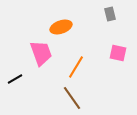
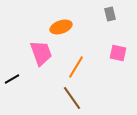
black line: moved 3 px left
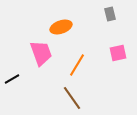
pink square: rotated 24 degrees counterclockwise
orange line: moved 1 px right, 2 px up
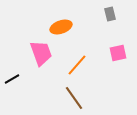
orange line: rotated 10 degrees clockwise
brown line: moved 2 px right
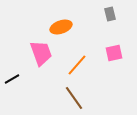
pink square: moved 4 px left
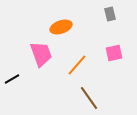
pink trapezoid: moved 1 px down
brown line: moved 15 px right
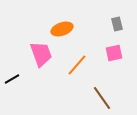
gray rectangle: moved 7 px right, 10 px down
orange ellipse: moved 1 px right, 2 px down
brown line: moved 13 px right
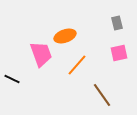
gray rectangle: moved 1 px up
orange ellipse: moved 3 px right, 7 px down
pink square: moved 5 px right
black line: rotated 56 degrees clockwise
brown line: moved 3 px up
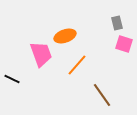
pink square: moved 5 px right, 9 px up; rotated 30 degrees clockwise
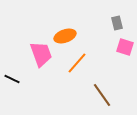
pink square: moved 1 px right, 3 px down
orange line: moved 2 px up
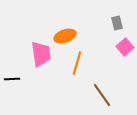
pink square: rotated 30 degrees clockwise
pink trapezoid: rotated 12 degrees clockwise
orange line: rotated 25 degrees counterclockwise
black line: rotated 28 degrees counterclockwise
